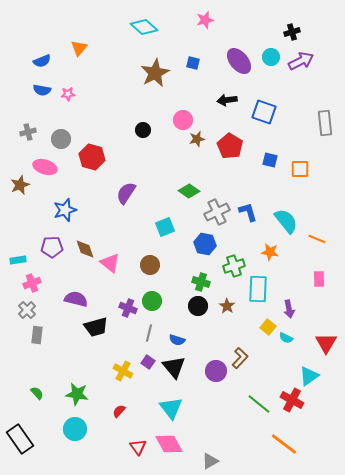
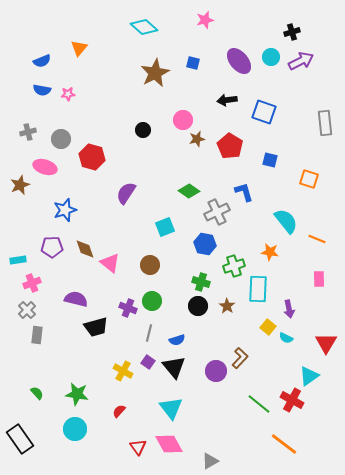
orange square at (300, 169): moved 9 px right, 10 px down; rotated 18 degrees clockwise
blue L-shape at (248, 212): moved 4 px left, 20 px up
blue semicircle at (177, 340): rotated 35 degrees counterclockwise
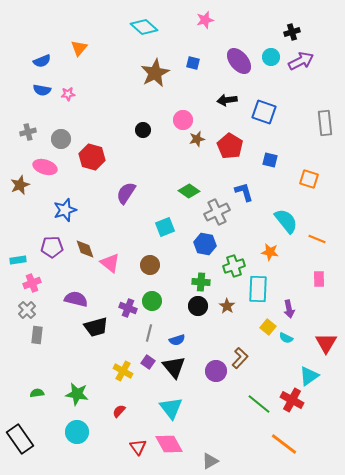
green cross at (201, 282): rotated 12 degrees counterclockwise
green semicircle at (37, 393): rotated 56 degrees counterclockwise
cyan circle at (75, 429): moved 2 px right, 3 px down
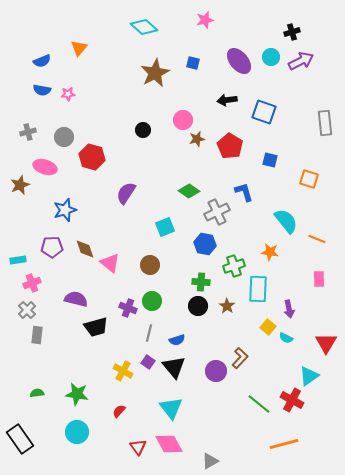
gray circle at (61, 139): moved 3 px right, 2 px up
orange line at (284, 444): rotated 52 degrees counterclockwise
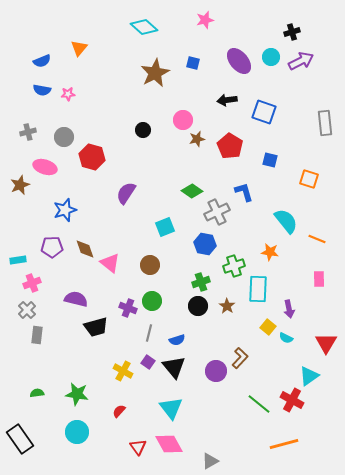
green diamond at (189, 191): moved 3 px right
green cross at (201, 282): rotated 24 degrees counterclockwise
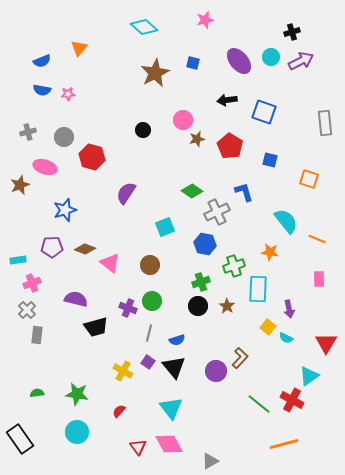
brown diamond at (85, 249): rotated 50 degrees counterclockwise
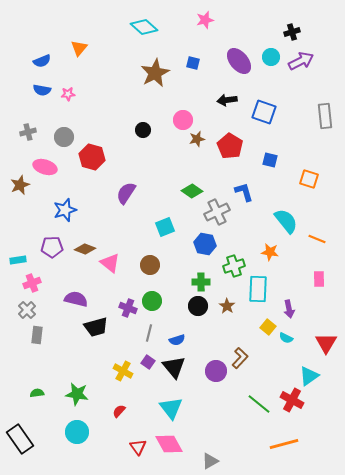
gray rectangle at (325, 123): moved 7 px up
green cross at (201, 282): rotated 18 degrees clockwise
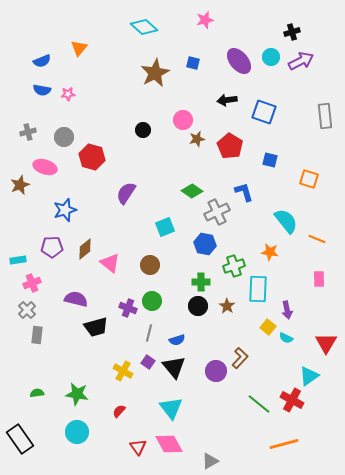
brown diamond at (85, 249): rotated 60 degrees counterclockwise
purple arrow at (289, 309): moved 2 px left, 1 px down
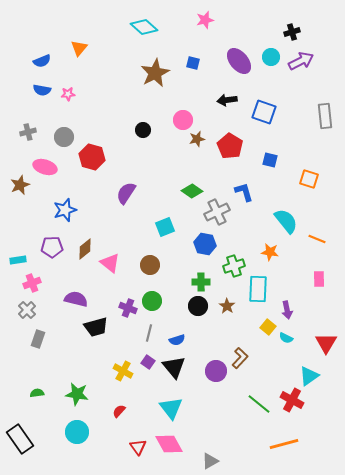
gray rectangle at (37, 335): moved 1 px right, 4 px down; rotated 12 degrees clockwise
